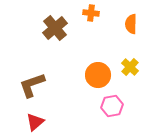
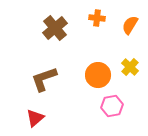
orange cross: moved 6 px right, 5 px down
orange semicircle: moved 1 px left, 1 px down; rotated 30 degrees clockwise
brown L-shape: moved 12 px right, 6 px up
red triangle: moved 4 px up
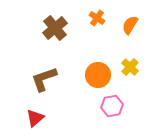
orange cross: rotated 28 degrees clockwise
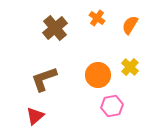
red triangle: moved 2 px up
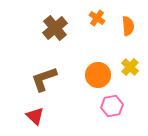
orange semicircle: moved 2 px left, 1 px down; rotated 144 degrees clockwise
red triangle: rotated 36 degrees counterclockwise
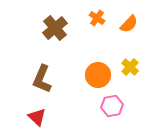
orange semicircle: moved 1 px right, 2 px up; rotated 48 degrees clockwise
brown L-shape: moved 2 px left; rotated 48 degrees counterclockwise
red triangle: moved 2 px right, 1 px down
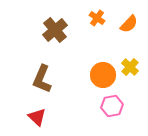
brown cross: moved 2 px down
orange circle: moved 5 px right
